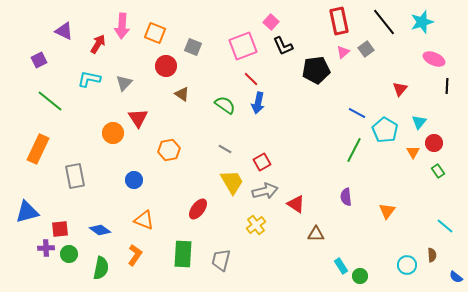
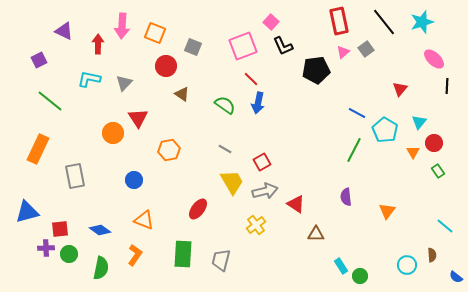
red arrow at (98, 44): rotated 30 degrees counterclockwise
pink ellipse at (434, 59): rotated 20 degrees clockwise
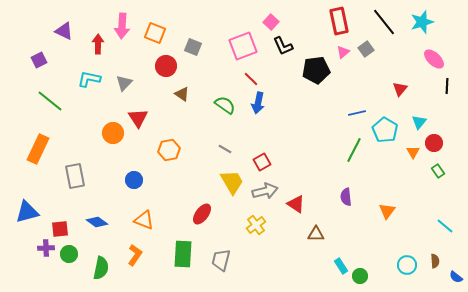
blue line at (357, 113): rotated 42 degrees counterclockwise
red ellipse at (198, 209): moved 4 px right, 5 px down
blue diamond at (100, 230): moved 3 px left, 8 px up
brown semicircle at (432, 255): moved 3 px right, 6 px down
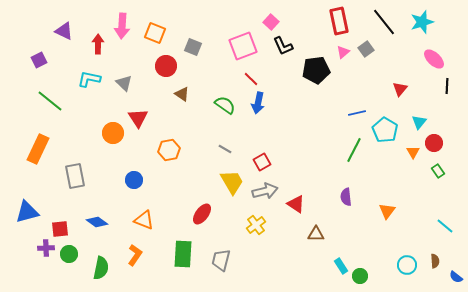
gray triangle at (124, 83): rotated 30 degrees counterclockwise
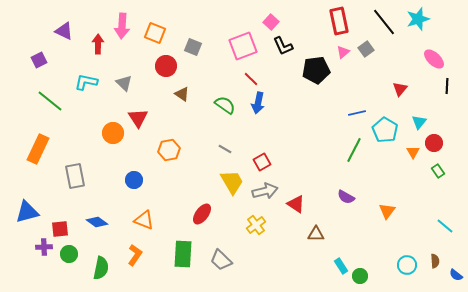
cyan star at (422, 22): moved 4 px left, 3 px up
cyan L-shape at (89, 79): moved 3 px left, 3 px down
purple semicircle at (346, 197): rotated 54 degrees counterclockwise
purple cross at (46, 248): moved 2 px left, 1 px up
gray trapezoid at (221, 260): rotated 60 degrees counterclockwise
blue semicircle at (456, 277): moved 2 px up
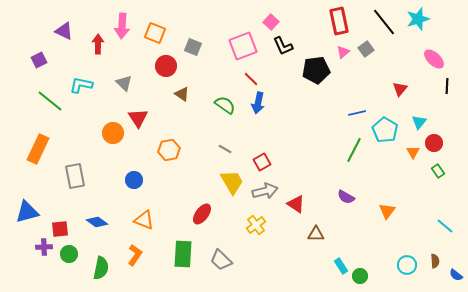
cyan L-shape at (86, 82): moved 5 px left, 3 px down
